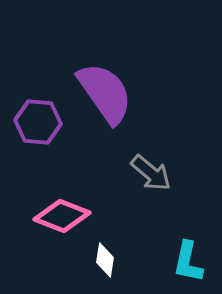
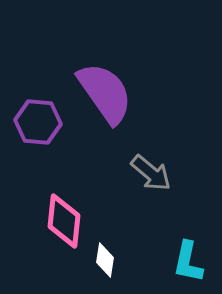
pink diamond: moved 2 px right, 5 px down; rotated 74 degrees clockwise
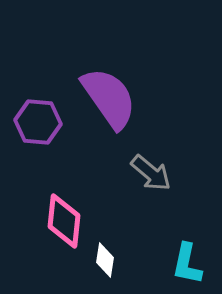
purple semicircle: moved 4 px right, 5 px down
cyan L-shape: moved 1 px left, 2 px down
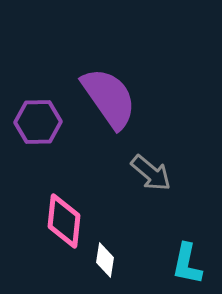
purple hexagon: rotated 6 degrees counterclockwise
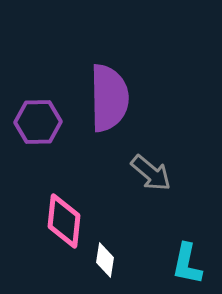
purple semicircle: rotated 34 degrees clockwise
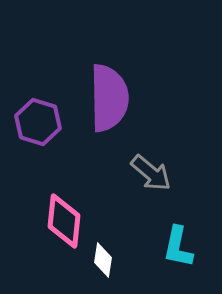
purple hexagon: rotated 18 degrees clockwise
white diamond: moved 2 px left
cyan L-shape: moved 9 px left, 17 px up
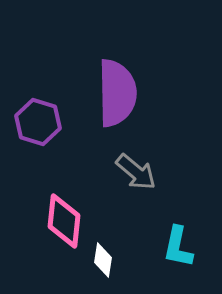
purple semicircle: moved 8 px right, 5 px up
gray arrow: moved 15 px left, 1 px up
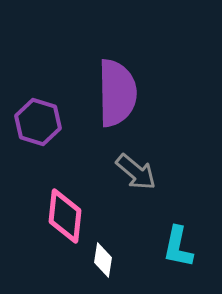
pink diamond: moved 1 px right, 5 px up
